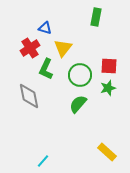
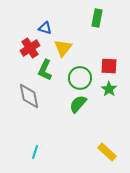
green rectangle: moved 1 px right, 1 px down
green L-shape: moved 1 px left, 1 px down
green circle: moved 3 px down
green star: moved 1 px right, 1 px down; rotated 21 degrees counterclockwise
cyan line: moved 8 px left, 9 px up; rotated 24 degrees counterclockwise
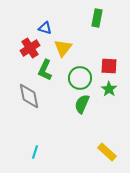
green semicircle: moved 4 px right; rotated 18 degrees counterclockwise
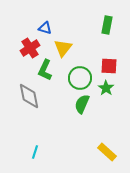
green rectangle: moved 10 px right, 7 px down
green star: moved 3 px left, 1 px up
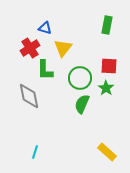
green L-shape: rotated 25 degrees counterclockwise
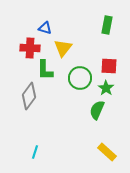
red cross: rotated 36 degrees clockwise
gray diamond: rotated 48 degrees clockwise
green semicircle: moved 15 px right, 6 px down
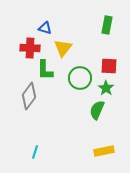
yellow rectangle: moved 3 px left, 1 px up; rotated 54 degrees counterclockwise
